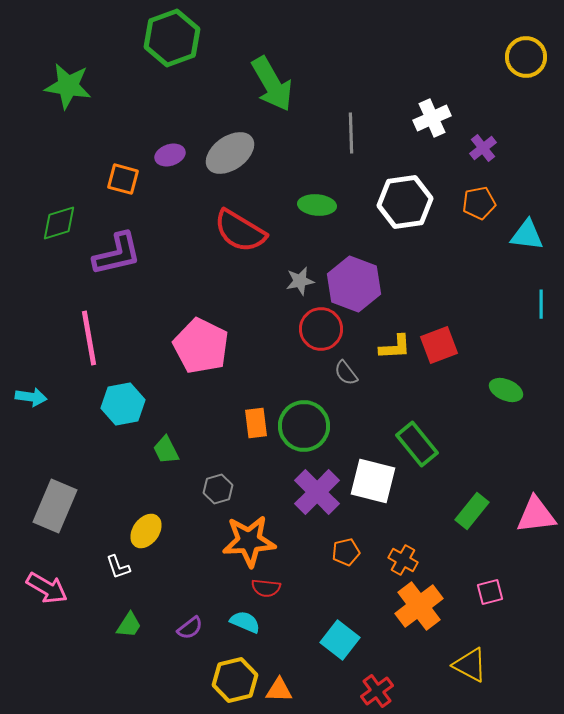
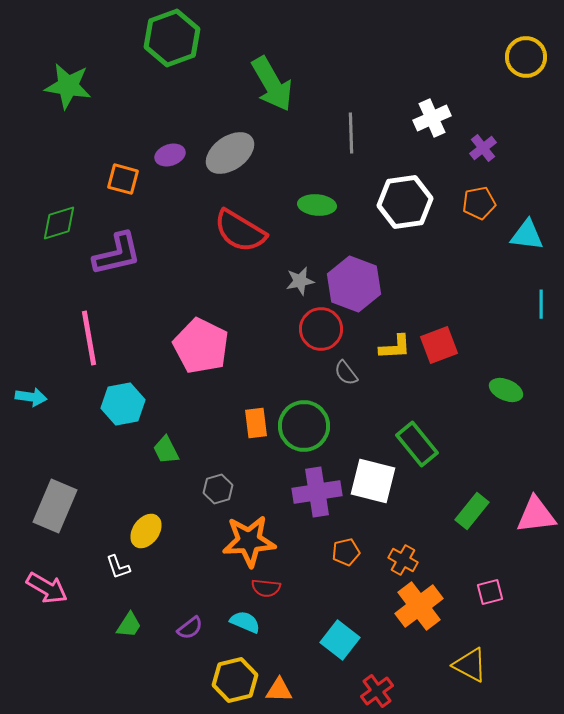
purple cross at (317, 492): rotated 36 degrees clockwise
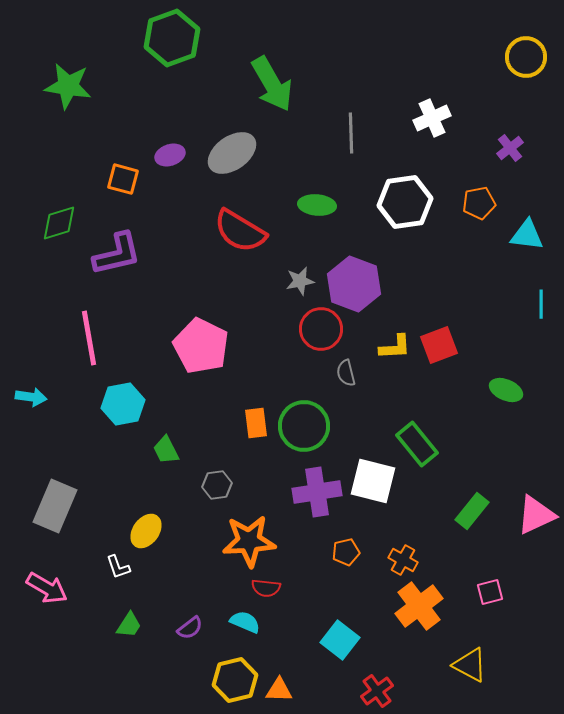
purple cross at (483, 148): moved 27 px right
gray ellipse at (230, 153): moved 2 px right
gray semicircle at (346, 373): rotated 24 degrees clockwise
gray hexagon at (218, 489): moved 1 px left, 4 px up; rotated 8 degrees clockwise
pink triangle at (536, 515): rotated 18 degrees counterclockwise
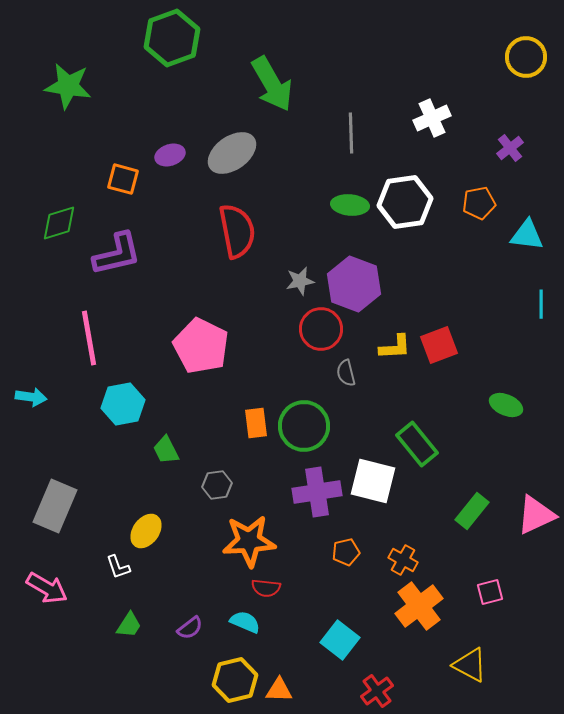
green ellipse at (317, 205): moved 33 px right
red semicircle at (240, 231): moved 3 px left; rotated 132 degrees counterclockwise
green ellipse at (506, 390): moved 15 px down
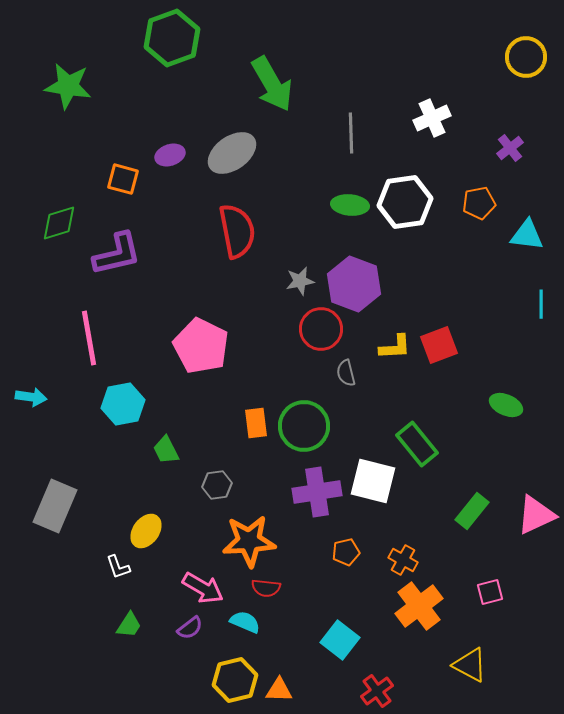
pink arrow at (47, 588): moved 156 px right
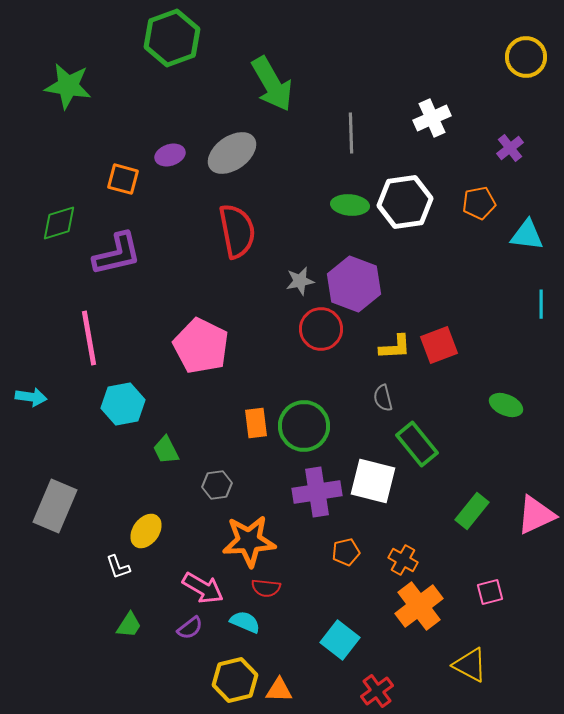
gray semicircle at (346, 373): moved 37 px right, 25 px down
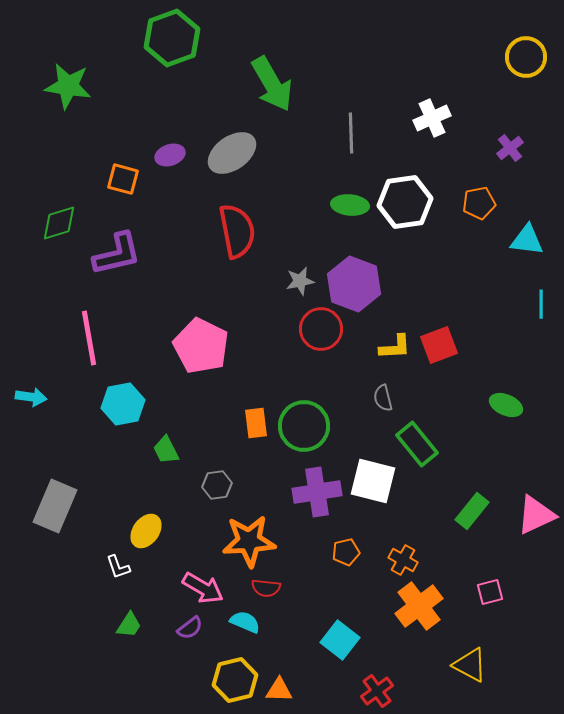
cyan triangle at (527, 235): moved 5 px down
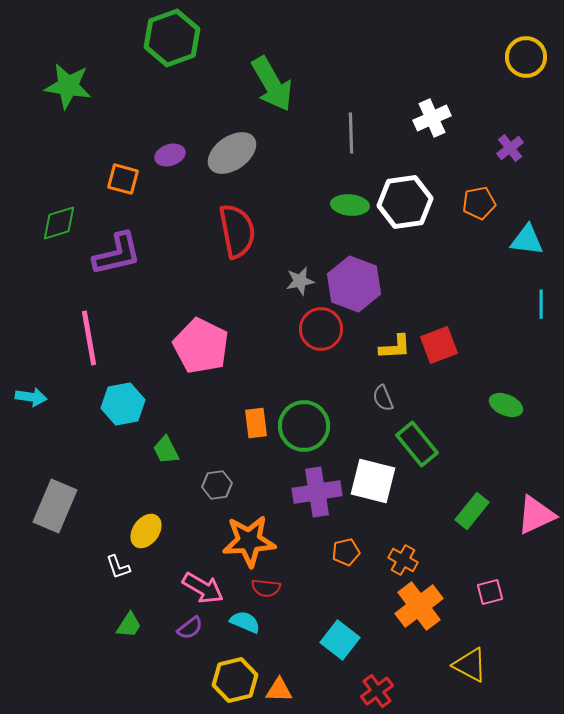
gray semicircle at (383, 398): rotated 8 degrees counterclockwise
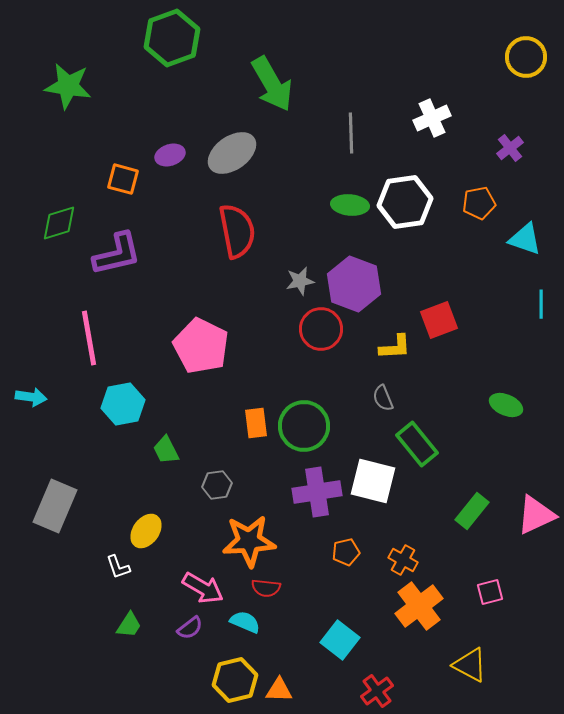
cyan triangle at (527, 240): moved 2 px left, 1 px up; rotated 12 degrees clockwise
red square at (439, 345): moved 25 px up
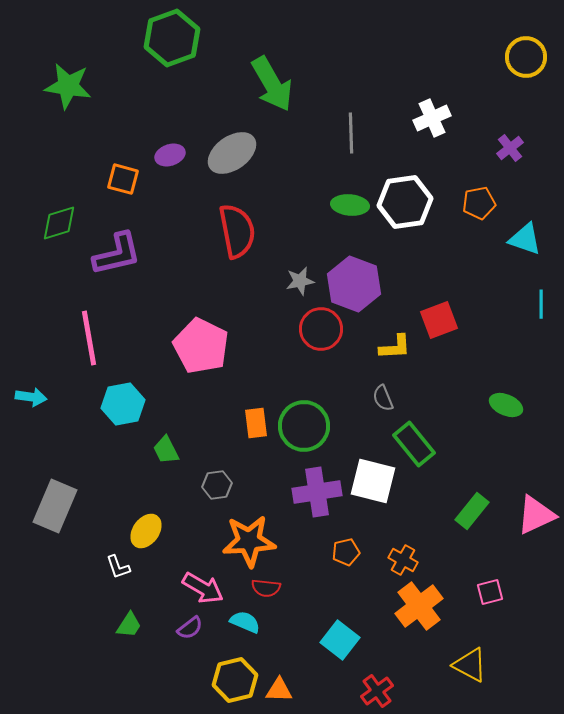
green rectangle at (417, 444): moved 3 px left
